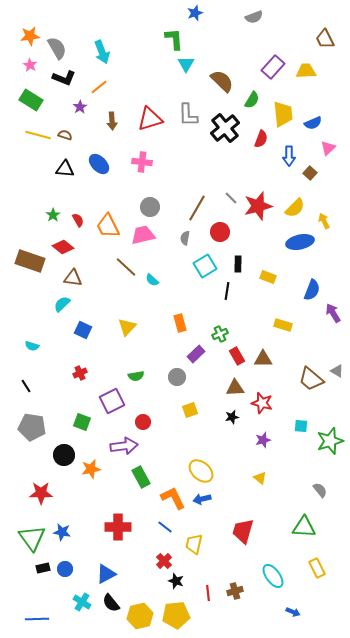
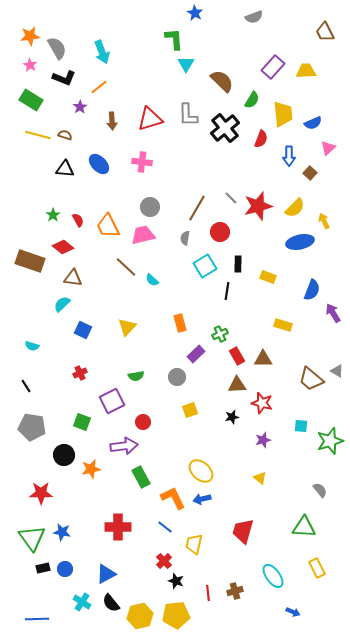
blue star at (195, 13): rotated 21 degrees counterclockwise
brown trapezoid at (325, 39): moved 7 px up
brown triangle at (235, 388): moved 2 px right, 3 px up
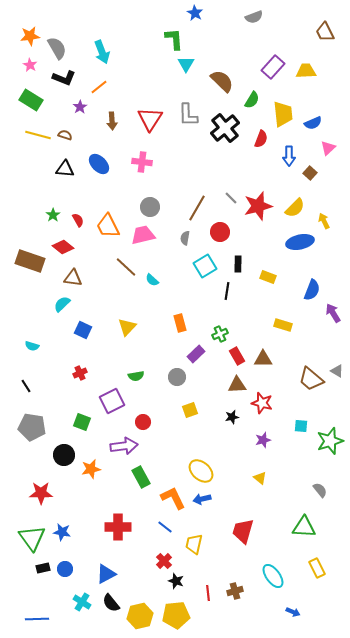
red triangle at (150, 119): rotated 40 degrees counterclockwise
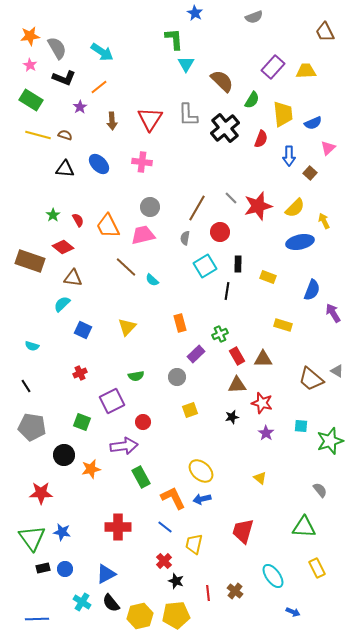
cyan arrow at (102, 52): rotated 35 degrees counterclockwise
purple star at (263, 440): moved 3 px right, 7 px up; rotated 21 degrees counterclockwise
brown cross at (235, 591): rotated 35 degrees counterclockwise
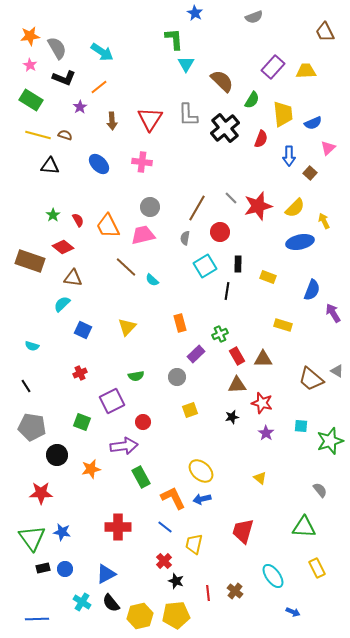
black triangle at (65, 169): moved 15 px left, 3 px up
black circle at (64, 455): moved 7 px left
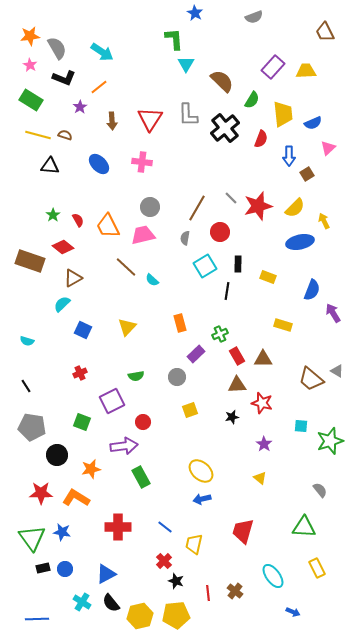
brown square at (310, 173): moved 3 px left, 1 px down; rotated 16 degrees clockwise
brown triangle at (73, 278): rotated 36 degrees counterclockwise
cyan semicircle at (32, 346): moved 5 px left, 5 px up
purple star at (266, 433): moved 2 px left, 11 px down
orange L-shape at (173, 498): moved 97 px left; rotated 32 degrees counterclockwise
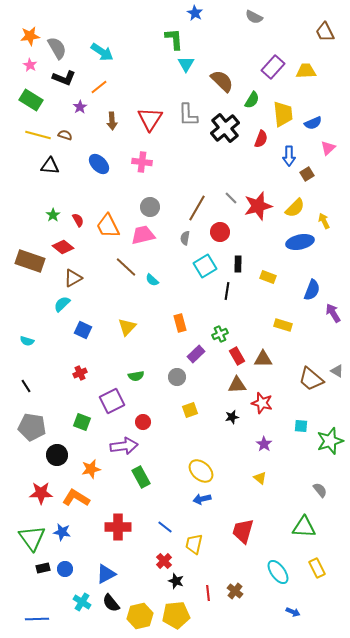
gray semicircle at (254, 17): rotated 48 degrees clockwise
cyan ellipse at (273, 576): moved 5 px right, 4 px up
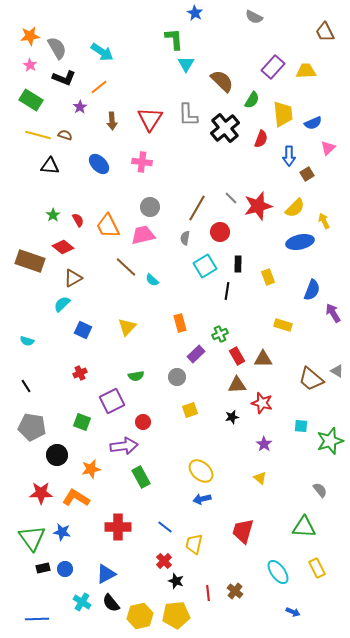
yellow rectangle at (268, 277): rotated 49 degrees clockwise
